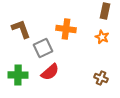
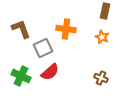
green cross: moved 3 px right, 1 px down; rotated 24 degrees clockwise
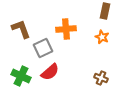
orange cross: rotated 12 degrees counterclockwise
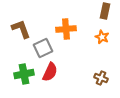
red semicircle: rotated 24 degrees counterclockwise
green cross: moved 3 px right, 2 px up; rotated 36 degrees counterclockwise
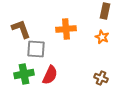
gray square: moved 7 px left, 1 px down; rotated 30 degrees clockwise
red semicircle: moved 3 px down
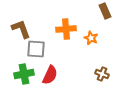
brown rectangle: rotated 35 degrees counterclockwise
orange star: moved 11 px left, 1 px down
brown cross: moved 1 px right, 4 px up
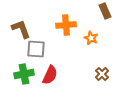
orange cross: moved 4 px up
brown cross: rotated 24 degrees clockwise
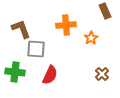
orange star: rotated 16 degrees clockwise
green cross: moved 9 px left, 2 px up; rotated 18 degrees clockwise
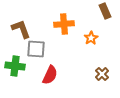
orange cross: moved 2 px left, 1 px up
green cross: moved 6 px up
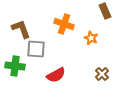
orange cross: rotated 24 degrees clockwise
orange star: rotated 16 degrees counterclockwise
red semicircle: moved 6 px right; rotated 36 degrees clockwise
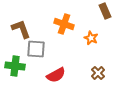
brown cross: moved 4 px left, 1 px up
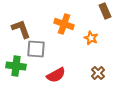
green cross: moved 1 px right
